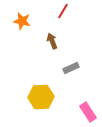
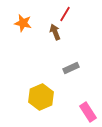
red line: moved 2 px right, 3 px down
orange star: moved 1 px right, 2 px down
brown arrow: moved 3 px right, 9 px up
yellow hexagon: rotated 20 degrees counterclockwise
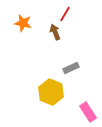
yellow hexagon: moved 10 px right, 5 px up; rotated 15 degrees counterclockwise
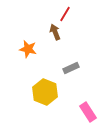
orange star: moved 5 px right, 26 px down
yellow hexagon: moved 6 px left
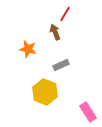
gray rectangle: moved 10 px left, 3 px up
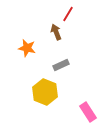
red line: moved 3 px right
brown arrow: moved 1 px right
orange star: moved 1 px left, 1 px up
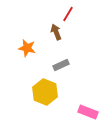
pink rectangle: rotated 36 degrees counterclockwise
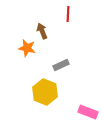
red line: rotated 28 degrees counterclockwise
brown arrow: moved 14 px left, 1 px up
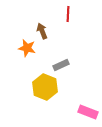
yellow hexagon: moved 5 px up
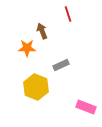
red line: rotated 21 degrees counterclockwise
orange star: rotated 12 degrees counterclockwise
yellow hexagon: moved 9 px left
pink rectangle: moved 2 px left, 5 px up
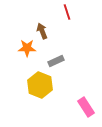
red line: moved 1 px left, 2 px up
gray rectangle: moved 5 px left, 4 px up
yellow hexagon: moved 4 px right, 2 px up
pink rectangle: rotated 36 degrees clockwise
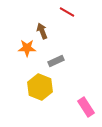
red line: rotated 42 degrees counterclockwise
yellow hexagon: moved 2 px down
